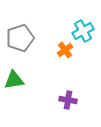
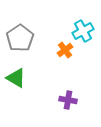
gray pentagon: rotated 16 degrees counterclockwise
green triangle: moved 2 px right, 2 px up; rotated 40 degrees clockwise
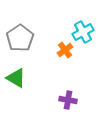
cyan cross: moved 1 px down
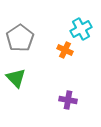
cyan cross: moved 2 px left, 3 px up
orange cross: rotated 28 degrees counterclockwise
green triangle: rotated 15 degrees clockwise
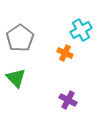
cyan cross: moved 1 px down
orange cross: moved 3 px down
purple cross: rotated 18 degrees clockwise
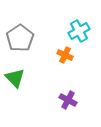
cyan cross: moved 2 px left, 1 px down
orange cross: moved 2 px down
green triangle: moved 1 px left
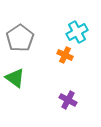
cyan cross: moved 2 px left, 1 px down
green triangle: rotated 10 degrees counterclockwise
